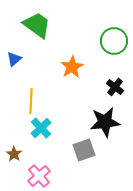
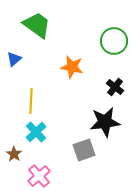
orange star: rotated 30 degrees counterclockwise
cyan cross: moved 5 px left, 4 px down
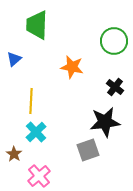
green trapezoid: rotated 124 degrees counterclockwise
gray square: moved 4 px right
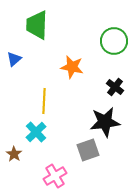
yellow line: moved 13 px right
pink cross: moved 16 px right; rotated 10 degrees clockwise
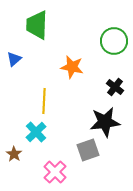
pink cross: moved 4 px up; rotated 15 degrees counterclockwise
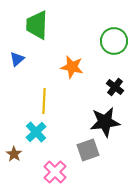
blue triangle: moved 3 px right
